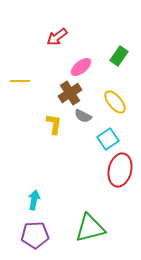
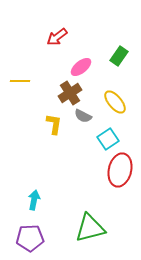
purple pentagon: moved 5 px left, 3 px down
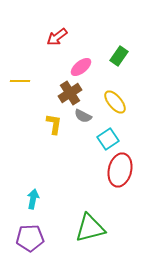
cyan arrow: moved 1 px left, 1 px up
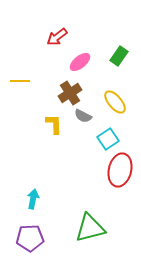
pink ellipse: moved 1 px left, 5 px up
yellow L-shape: rotated 10 degrees counterclockwise
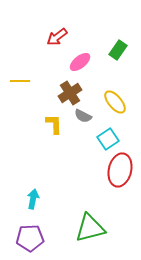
green rectangle: moved 1 px left, 6 px up
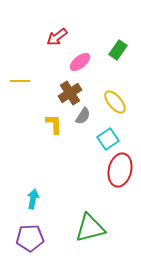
gray semicircle: rotated 84 degrees counterclockwise
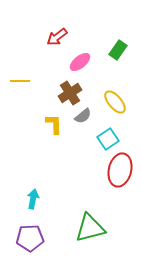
gray semicircle: rotated 18 degrees clockwise
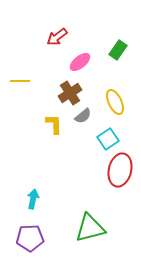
yellow ellipse: rotated 15 degrees clockwise
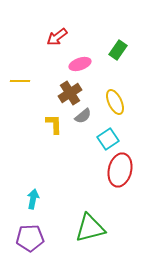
pink ellipse: moved 2 px down; rotated 20 degrees clockwise
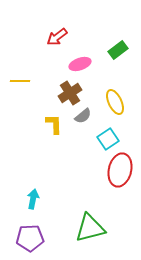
green rectangle: rotated 18 degrees clockwise
